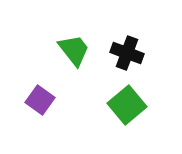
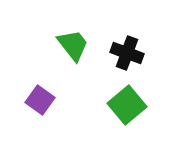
green trapezoid: moved 1 px left, 5 px up
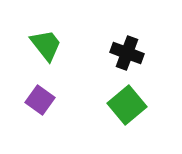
green trapezoid: moved 27 px left
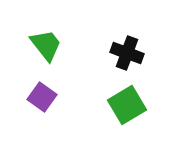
purple square: moved 2 px right, 3 px up
green square: rotated 9 degrees clockwise
